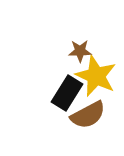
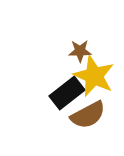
yellow star: moved 2 px left
black rectangle: rotated 20 degrees clockwise
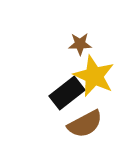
brown star: moved 7 px up
brown semicircle: moved 3 px left, 9 px down
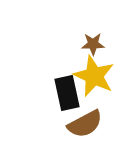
brown star: moved 13 px right
black rectangle: rotated 64 degrees counterclockwise
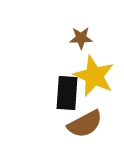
brown star: moved 12 px left, 6 px up
black rectangle: rotated 16 degrees clockwise
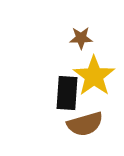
yellow star: rotated 12 degrees clockwise
brown semicircle: rotated 12 degrees clockwise
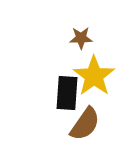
brown semicircle: rotated 39 degrees counterclockwise
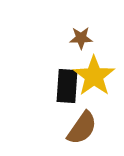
black rectangle: moved 7 px up
brown semicircle: moved 3 px left, 4 px down
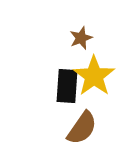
brown star: rotated 20 degrees counterclockwise
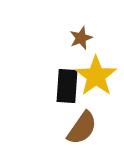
yellow star: moved 2 px right
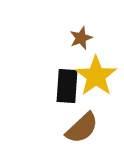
brown semicircle: rotated 12 degrees clockwise
